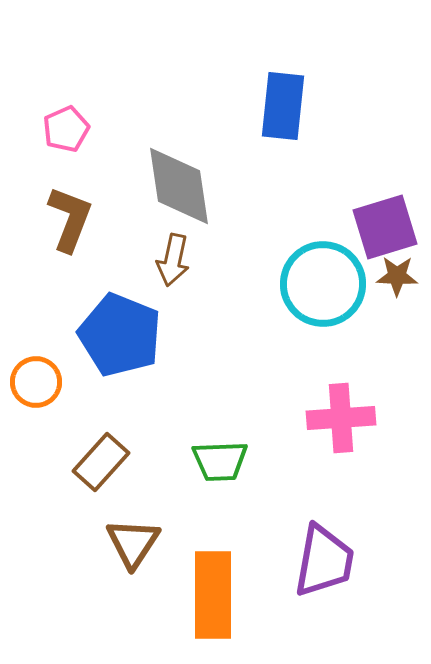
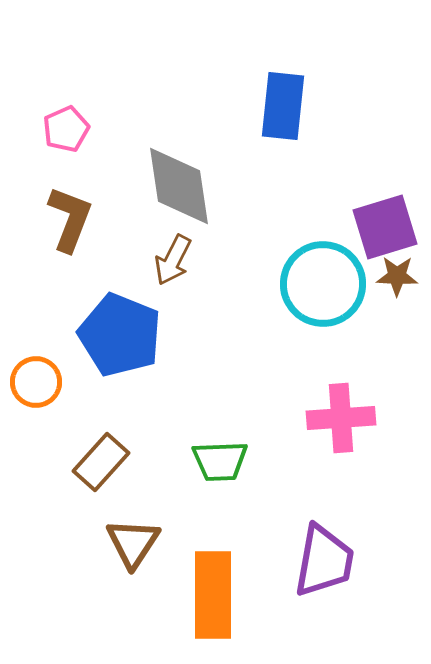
brown arrow: rotated 15 degrees clockwise
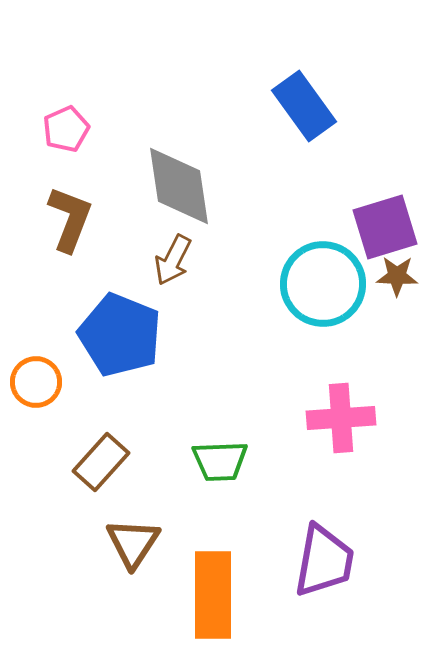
blue rectangle: moved 21 px right; rotated 42 degrees counterclockwise
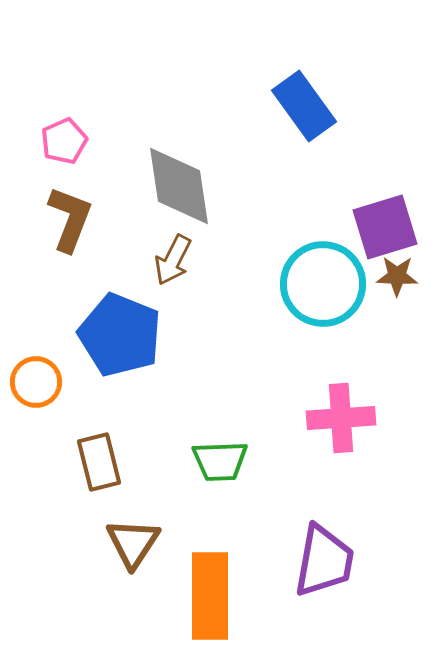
pink pentagon: moved 2 px left, 12 px down
brown rectangle: moved 2 px left; rotated 56 degrees counterclockwise
orange rectangle: moved 3 px left, 1 px down
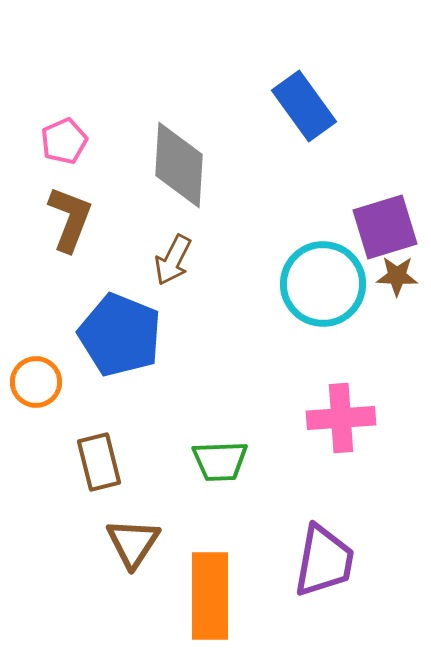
gray diamond: moved 21 px up; rotated 12 degrees clockwise
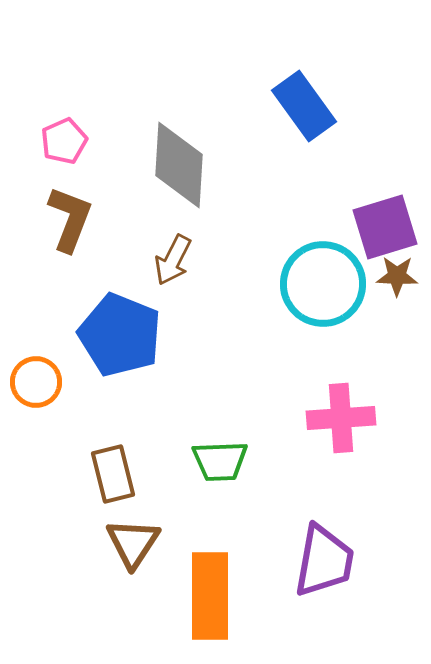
brown rectangle: moved 14 px right, 12 px down
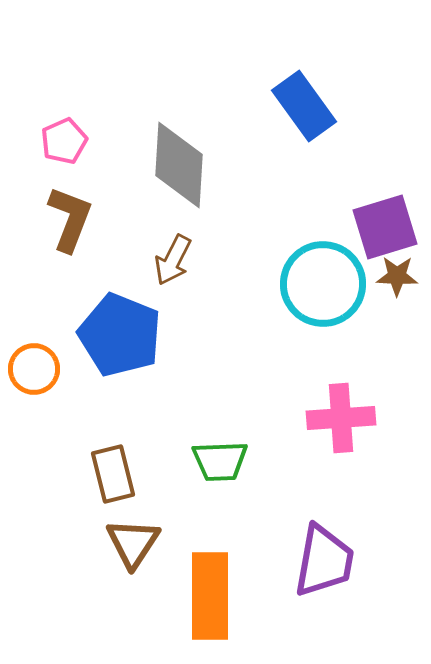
orange circle: moved 2 px left, 13 px up
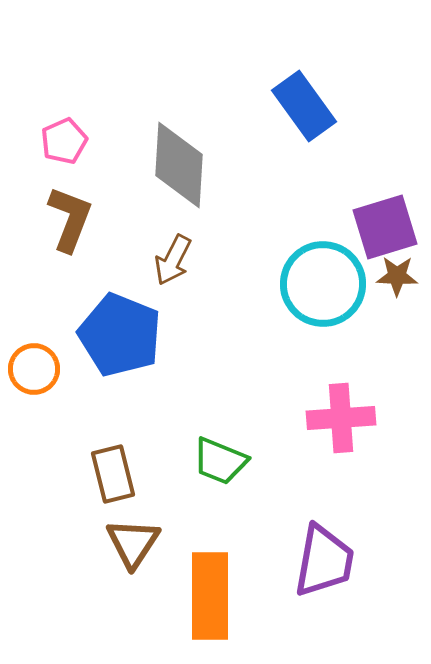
green trapezoid: rotated 24 degrees clockwise
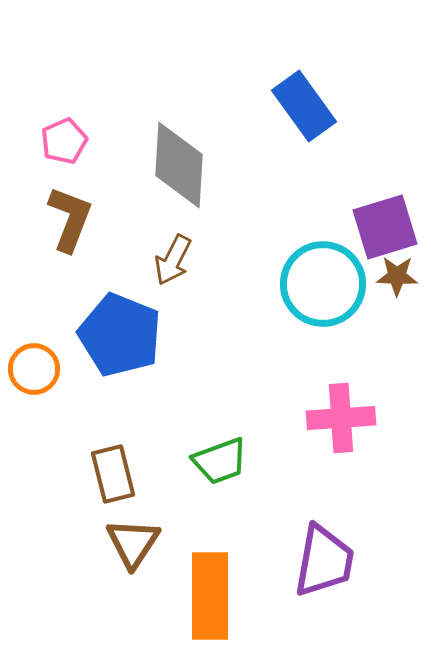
green trapezoid: rotated 42 degrees counterclockwise
